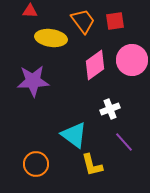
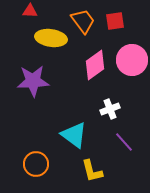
yellow L-shape: moved 6 px down
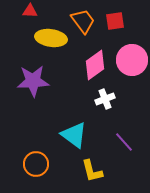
white cross: moved 5 px left, 10 px up
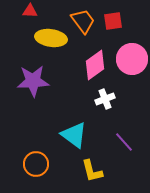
red square: moved 2 px left
pink circle: moved 1 px up
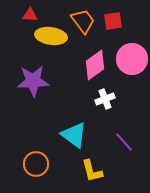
red triangle: moved 4 px down
yellow ellipse: moved 2 px up
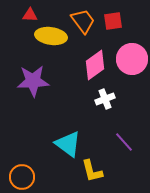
cyan triangle: moved 6 px left, 9 px down
orange circle: moved 14 px left, 13 px down
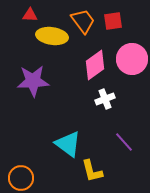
yellow ellipse: moved 1 px right
orange circle: moved 1 px left, 1 px down
